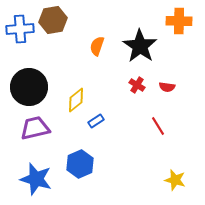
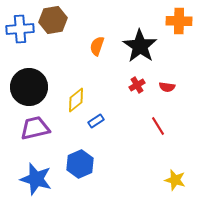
red cross: rotated 28 degrees clockwise
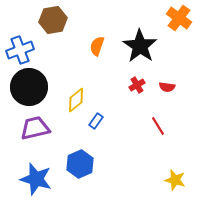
orange cross: moved 3 px up; rotated 35 degrees clockwise
blue cross: moved 21 px down; rotated 16 degrees counterclockwise
blue rectangle: rotated 21 degrees counterclockwise
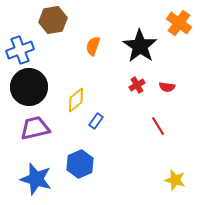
orange cross: moved 5 px down
orange semicircle: moved 4 px left
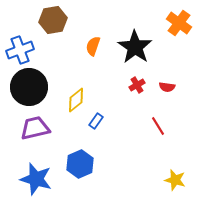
black star: moved 5 px left, 1 px down
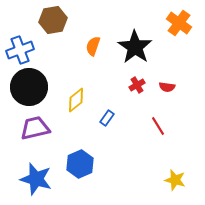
blue rectangle: moved 11 px right, 3 px up
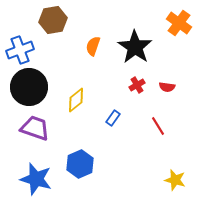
blue rectangle: moved 6 px right
purple trapezoid: rotated 32 degrees clockwise
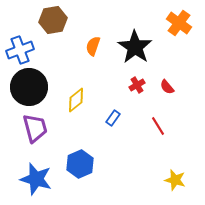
red semicircle: rotated 42 degrees clockwise
purple trapezoid: rotated 56 degrees clockwise
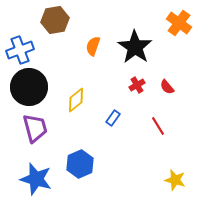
brown hexagon: moved 2 px right
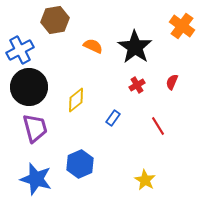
orange cross: moved 3 px right, 3 px down
orange semicircle: rotated 96 degrees clockwise
blue cross: rotated 8 degrees counterclockwise
red semicircle: moved 5 px right, 5 px up; rotated 63 degrees clockwise
yellow star: moved 30 px left; rotated 15 degrees clockwise
